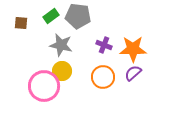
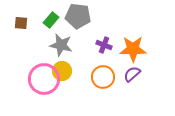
green rectangle: moved 4 px down; rotated 14 degrees counterclockwise
purple semicircle: moved 1 px left, 1 px down
pink circle: moved 7 px up
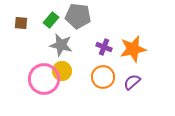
purple cross: moved 2 px down
orange star: rotated 12 degrees counterclockwise
purple semicircle: moved 8 px down
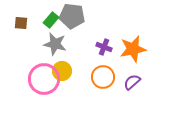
gray pentagon: moved 6 px left
gray star: moved 6 px left, 1 px up
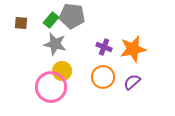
pink circle: moved 7 px right, 8 px down
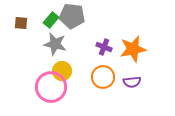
purple semicircle: rotated 144 degrees counterclockwise
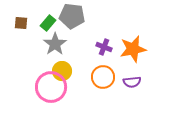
green rectangle: moved 3 px left, 3 px down
gray star: rotated 25 degrees clockwise
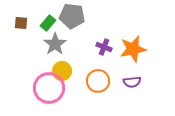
orange circle: moved 5 px left, 4 px down
pink circle: moved 2 px left, 1 px down
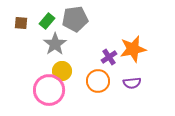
gray pentagon: moved 3 px right, 3 px down; rotated 15 degrees counterclockwise
green rectangle: moved 1 px left, 2 px up
purple cross: moved 5 px right, 10 px down; rotated 35 degrees clockwise
purple semicircle: moved 1 px down
pink circle: moved 2 px down
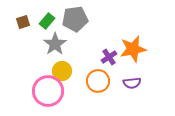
brown square: moved 2 px right, 1 px up; rotated 24 degrees counterclockwise
pink circle: moved 1 px left, 1 px down
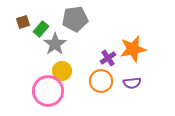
green rectangle: moved 6 px left, 8 px down
purple cross: moved 1 px left, 1 px down
orange circle: moved 3 px right
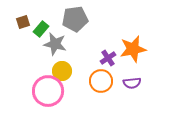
gray star: rotated 25 degrees counterclockwise
